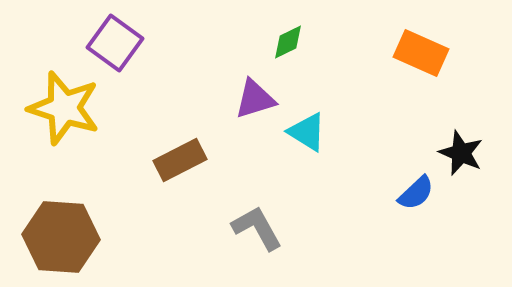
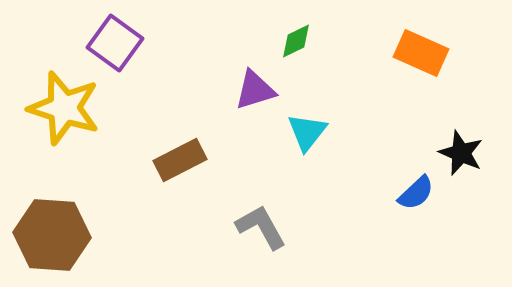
green diamond: moved 8 px right, 1 px up
purple triangle: moved 9 px up
cyan triangle: rotated 36 degrees clockwise
gray L-shape: moved 4 px right, 1 px up
brown hexagon: moved 9 px left, 2 px up
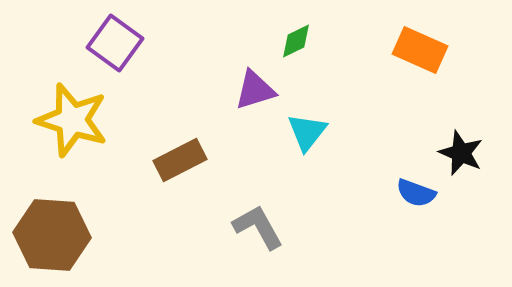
orange rectangle: moved 1 px left, 3 px up
yellow star: moved 8 px right, 12 px down
blue semicircle: rotated 63 degrees clockwise
gray L-shape: moved 3 px left
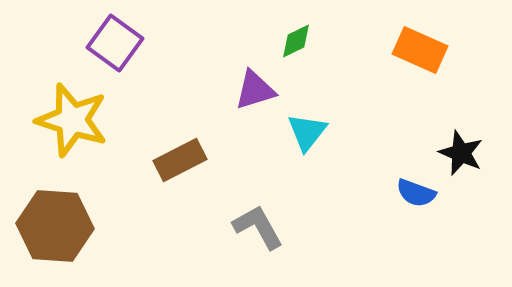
brown hexagon: moved 3 px right, 9 px up
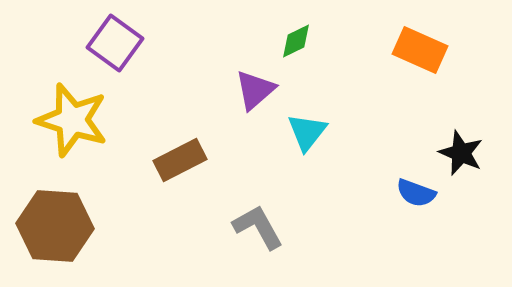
purple triangle: rotated 24 degrees counterclockwise
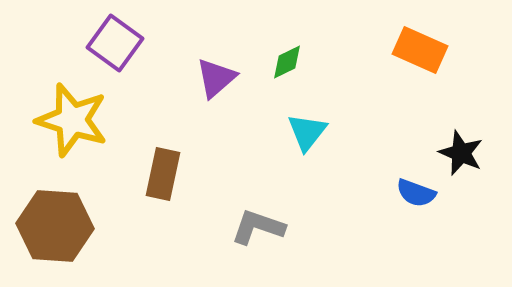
green diamond: moved 9 px left, 21 px down
purple triangle: moved 39 px left, 12 px up
brown rectangle: moved 17 px left, 14 px down; rotated 51 degrees counterclockwise
gray L-shape: rotated 42 degrees counterclockwise
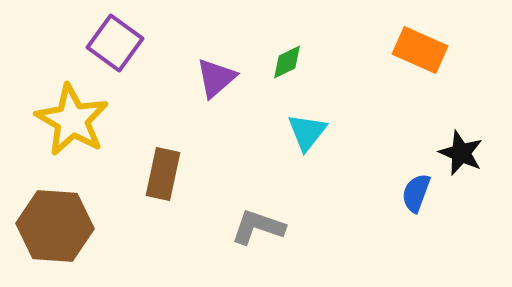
yellow star: rotated 12 degrees clockwise
blue semicircle: rotated 90 degrees clockwise
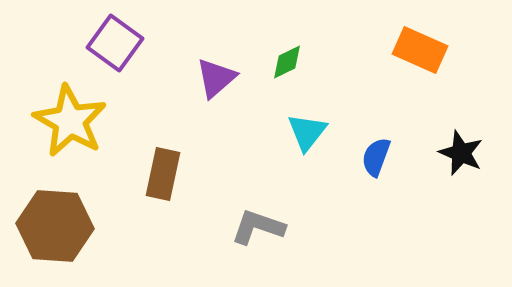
yellow star: moved 2 px left, 1 px down
blue semicircle: moved 40 px left, 36 px up
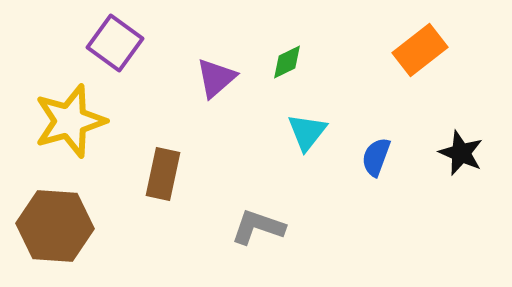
orange rectangle: rotated 62 degrees counterclockwise
yellow star: rotated 26 degrees clockwise
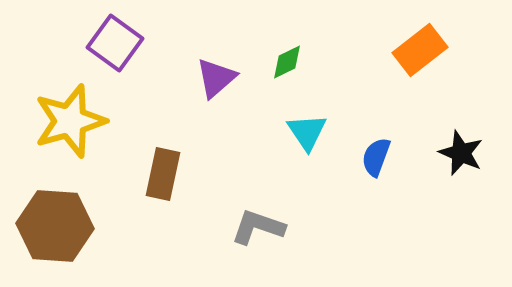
cyan triangle: rotated 12 degrees counterclockwise
